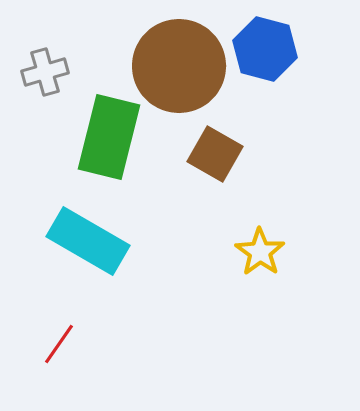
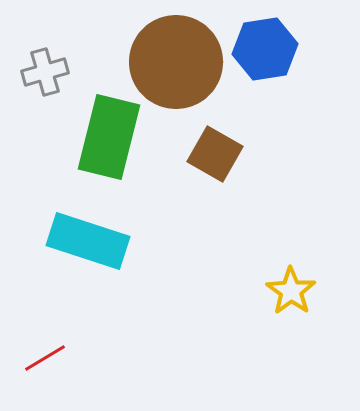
blue hexagon: rotated 24 degrees counterclockwise
brown circle: moved 3 px left, 4 px up
cyan rectangle: rotated 12 degrees counterclockwise
yellow star: moved 31 px right, 39 px down
red line: moved 14 px left, 14 px down; rotated 24 degrees clockwise
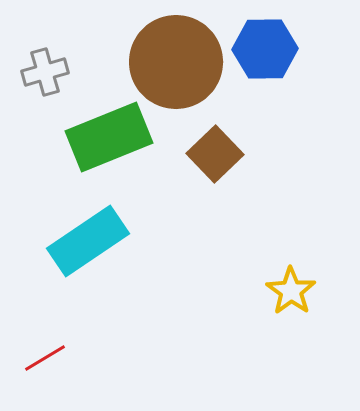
blue hexagon: rotated 8 degrees clockwise
green rectangle: rotated 54 degrees clockwise
brown square: rotated 16 degrees clockwise
cyan rectangle: rotated 52 degrees counterclockwise
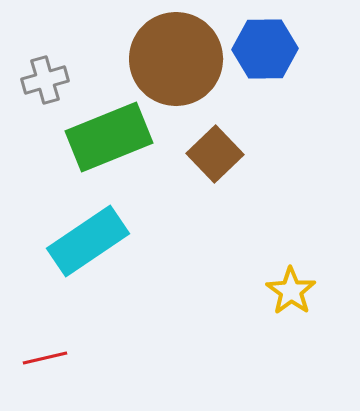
brown circle: moved 3 px up
gray cross: moved 8 px down
red line: rotated 18 degrees clockwise
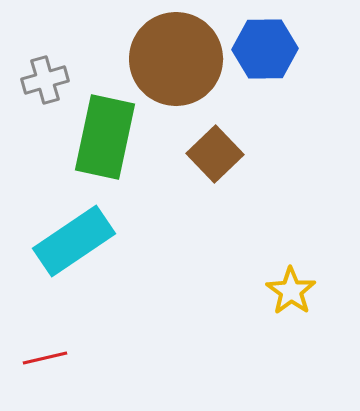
green rectangle: moved 4 px left; rotated 56 degrees counterclockwise
cyan rectangle: moved 14 px left
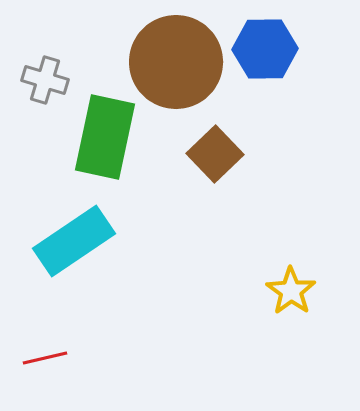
brown circle: moved 3 px down
gray cross: rotated 33 degrees clockwise
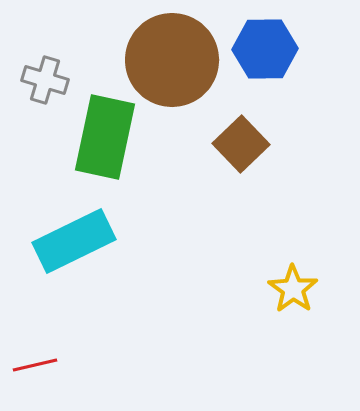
brown circle: moved 4 px left, 2 px up
brown square: moved 26 px right, 10 px up
cyan rectangle: rotated 8 degrees clockwise
yellow star: moved 2 px right, 2 px up
red line: moved 10 px left, 7 px down
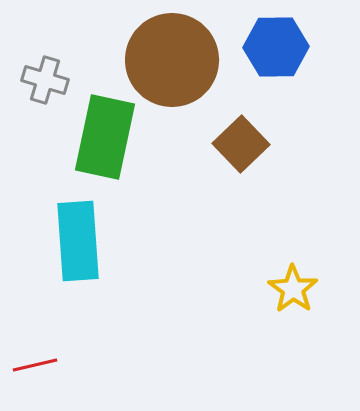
blue hexagon: moved 11 px right, 2 px up
cyan rectangle: moved 4 px right; rotated 68 degrees counterclockwise
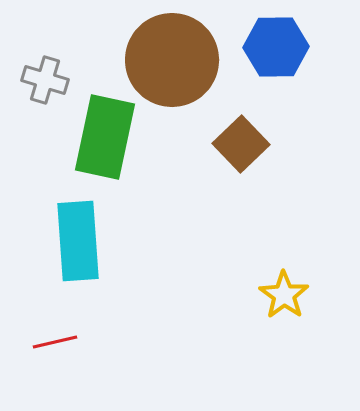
yellow star: moved 9 px left, 6 px down
red line: moved 20 px right, 23 px up
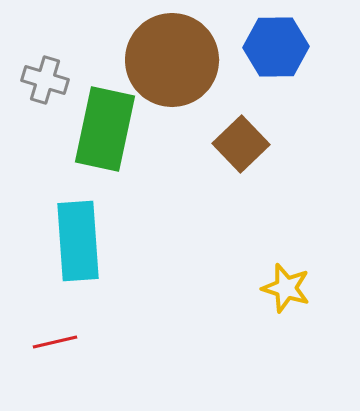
green rectangle: moved 8 px up
yellow star: moved 2 px right, 7 px up; rotated 18 degrees counterclockwise
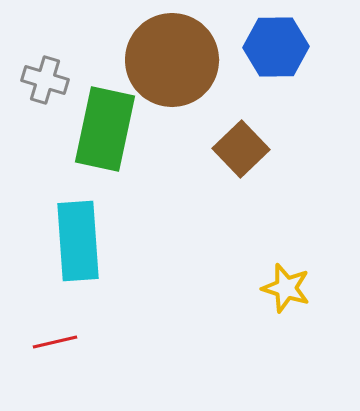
brown square: moved 5 px down
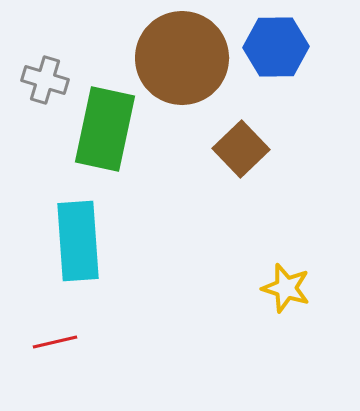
brown circle: moved 10 px right, 2 px up
